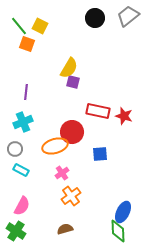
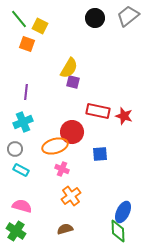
green line: moved 7 px up
pink cross: moved 4 px up; rotated 32 degrees counterclockwise
pink semicircle: rotated 102 degrees counterclockwise
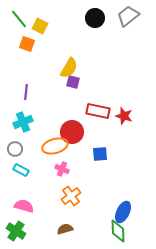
pink semicircle: moved 2 px right
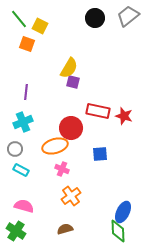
red circle: moved 1 px left, 4 px up
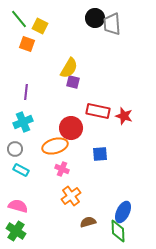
gray trapezoid: moved 16 px left, 8 px down; rotated 55 degrees counterclockwise
pink semicircle: moved 6 px left
brown semicircle: moved 23 px right, 7 px up
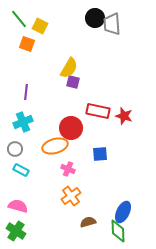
pink cross: moved 6 px right
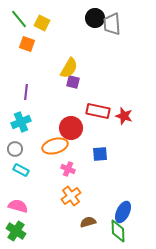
yellow square: moved 2 px right, 3 px up
cyan cross: moved 2 px left
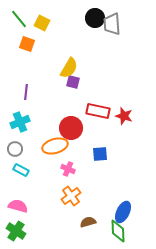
cyan cross: moved 1 px left
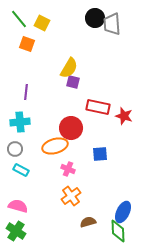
red rectangle: moved 4 px up
cyan cross: rotated 18 degrees clockwise
